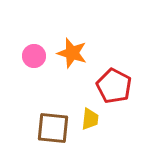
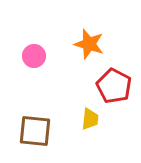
orange star: moved 17 px right, 9 px up
brown square: moved 18 px left, 3 px down
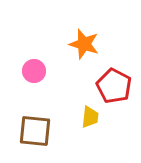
orange star: moved 5 px left
pink circle: moved 15 px down
yellow trapezoid: moved 2 px up
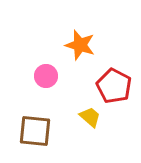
orange star: moved 4 px left, 1 px down
pink circle: moved 12 px right, 5 px down
yellow trapezoid: rotated 55 degrees counterclockwise
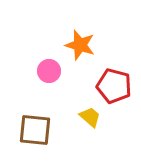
pink circle: moved 3 px right, 5 px up
red pentagon: rotated 12 degrees counterclockwise
brown square: moved 1 px up
